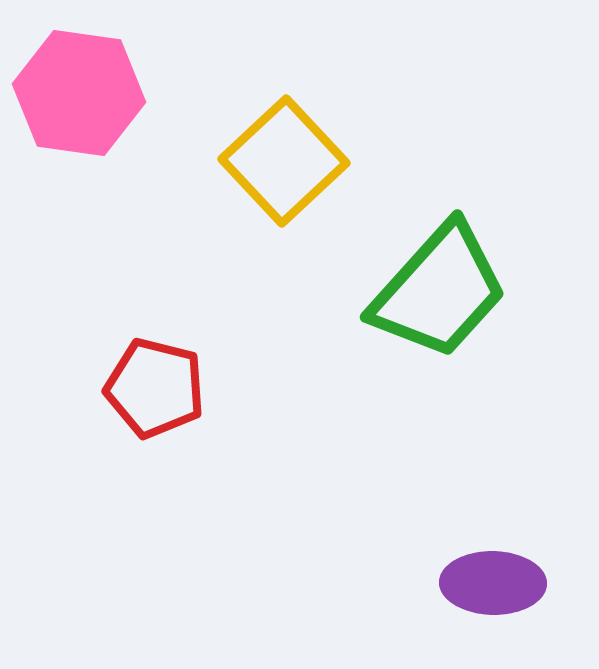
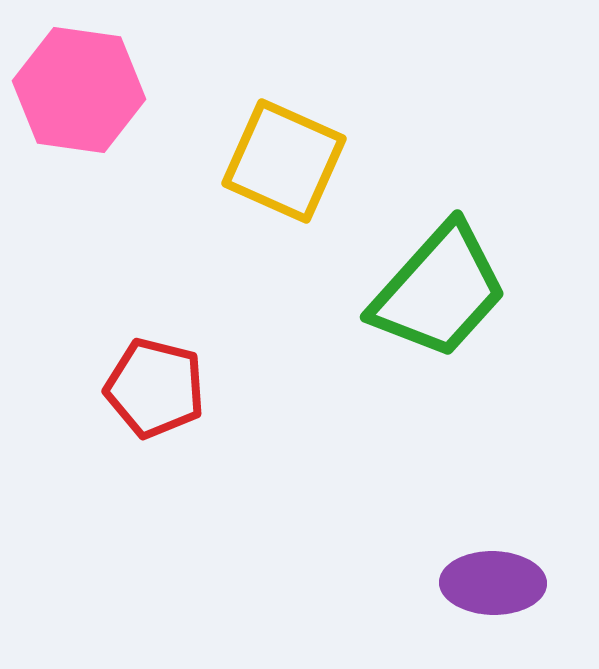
pink hexagon: moved 3 px up
yellow square: rotated 23 degrees counterclockwise
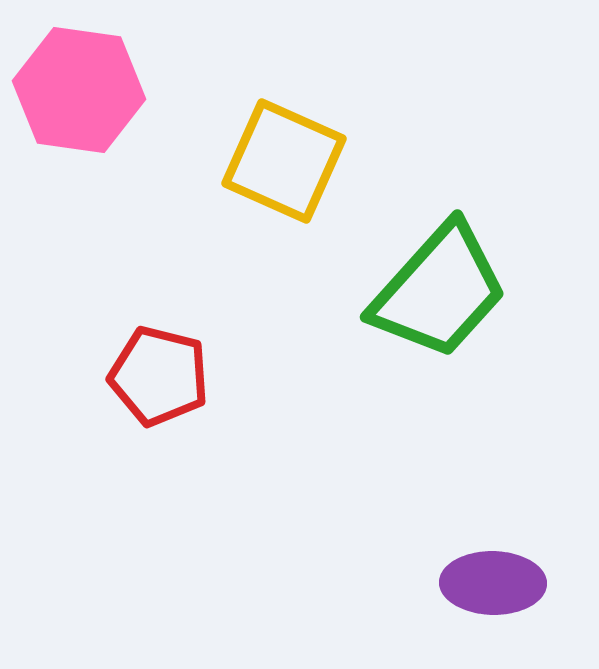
red pentagon: moved 4 px right, 12 px up
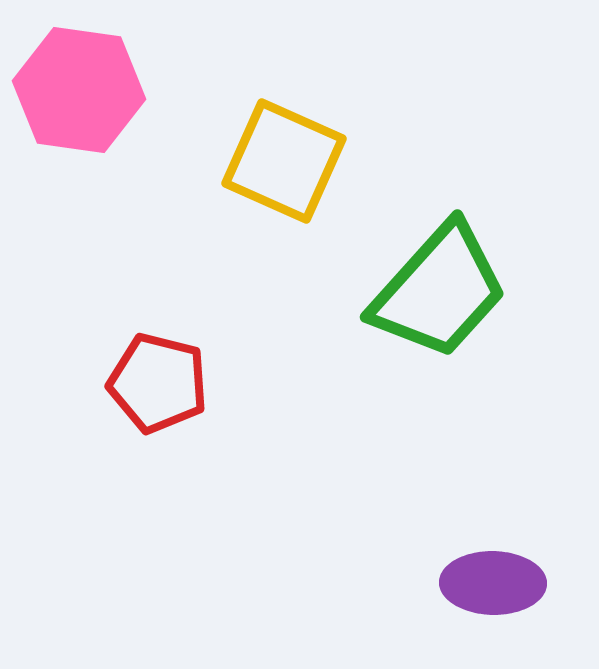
red pentagon: moved 1 px left, 7 px down
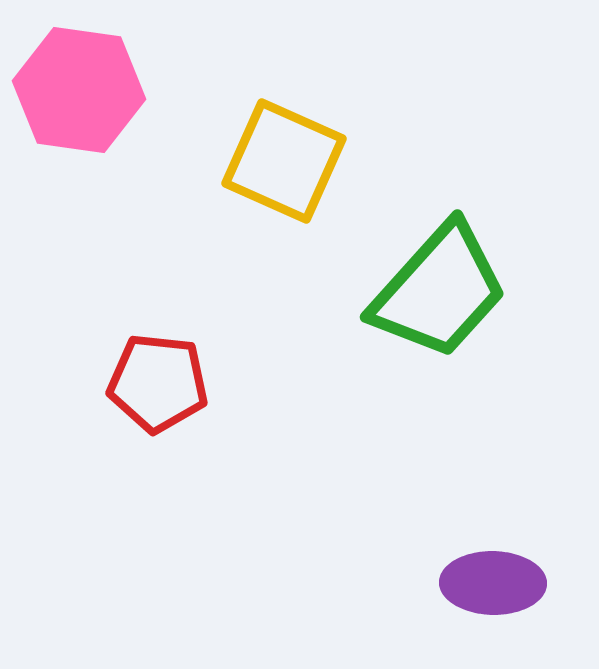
red pentagon: rotated 8 degrees counterclockwise
